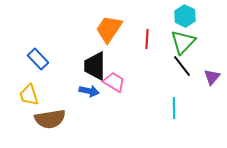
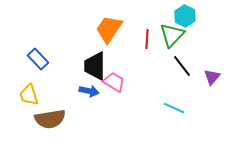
green triangle: moved 11 px left, 7 px up
cyan line: rotated 65 degrees counterclockwise
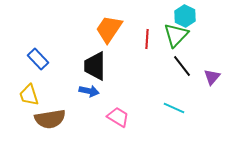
green triangle: moved 4 px right
pink trapezoid: moved 4 px right, 35 px down
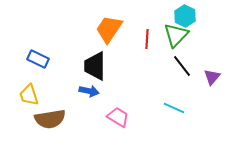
blue rectangle: rotated 20 degrees counterclockwise
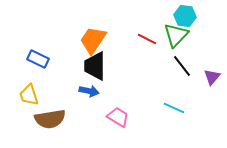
cyan hexagon: rotated 20 degrees counterclockwise
orange trapezoid: moved 16 px left, 11 px down
red line: rotated 66 degrees counterclockwise
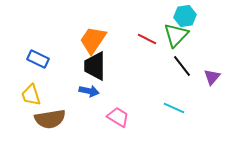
cyan hexagon: rotated 15 degrees counterclockwise
yellow trapezoid: moved 2 px right
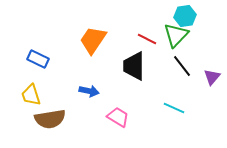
black trapezoid: moved 39 px right
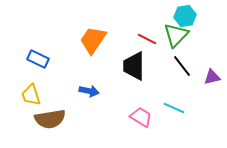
purple triangle: rotated 36 degrees clockwise
pink trapezoid: moved 23 px right
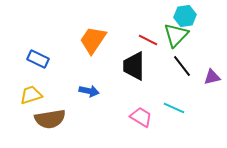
red line: moved 1 px right, 1 px down
yellow trapezoid: rotated 90 degrees clockwise
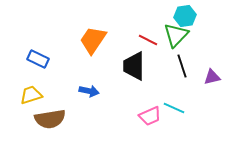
black line: rotated 20 degrees clockwise
pink trapezoid: moved 9 px right, 1 px up; rotated 125 degrees clockwise
